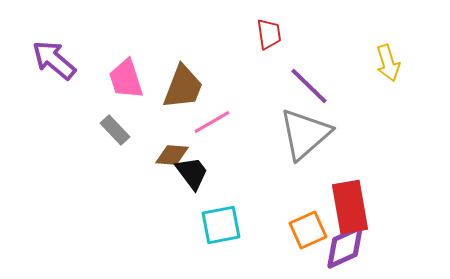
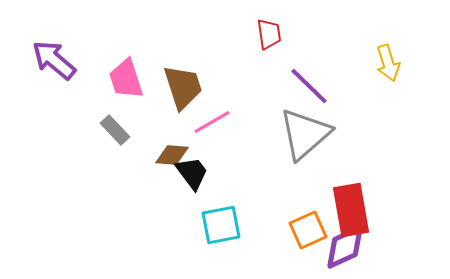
brown trapezoid: rotated 39 degrees counterclockwise
red rectangle: moved 1 px right, 3 px down
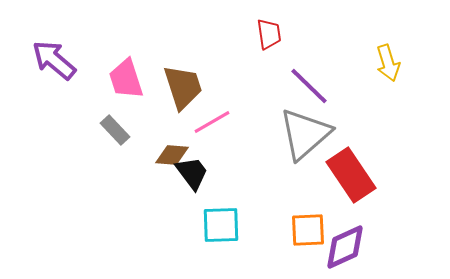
red rectangle: moved 35 px up; rotated 24 degrees counterclockwise
cyan square: rotated 9 degrees clockwise
orange square: rotated 21 degrees clockwise
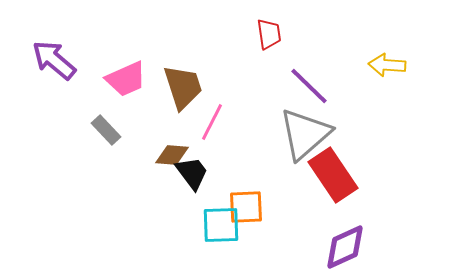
yellow arrow: moved 1 px left, 2 px down; rotated 111 degrees clockwise
pink trapezoid: rotated 96 degrees counterclockwise
pink line: rotated 33 degrees counterclockwise
gray rectangle: moved 9 px left
red rectangle: moved 18 px left
orange square: moved 62 px left, 23 px up
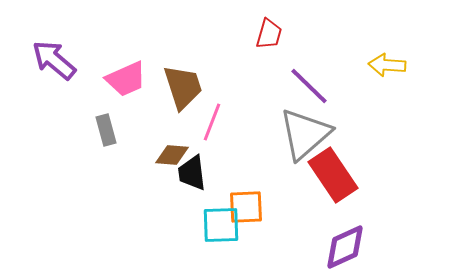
red trapezoid: rotated 24 degrees clockwise
pink line: rotated 6 degrees counterclockwise
gray rectangle: rotated 28 degrees clockwise
black trapezoid: rotated 150 degrees counterclockwise
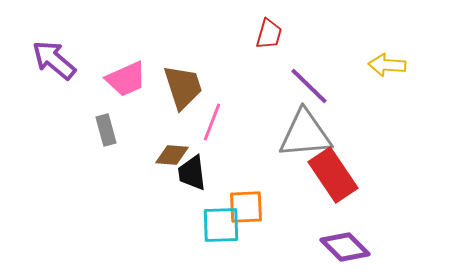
gray triangle: rotated 36 degrees clockwise
purple diamond: rotated 69 degrees clockwise
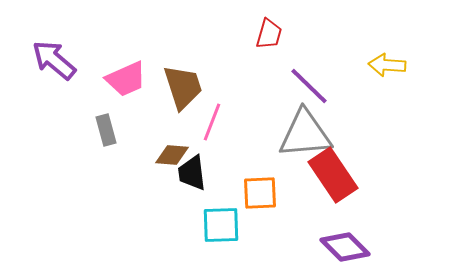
orange square: moved 14 px right, 14 px up
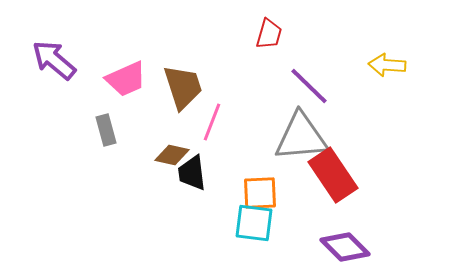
gray triangle: moved 4 px left, 3 px down
brown diamond: rotated 8 degrees clockwise
cyan square: moved 33 px right, 2 px up; rotated 9 degrees clockwise
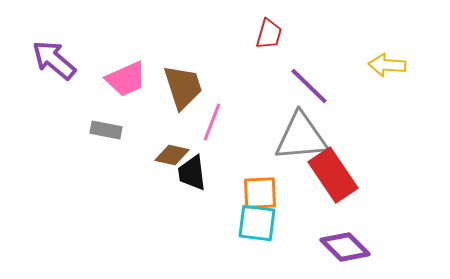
gray rectangle: rotated 64 degrees counterclockwise
cyan square: moved 3 px right
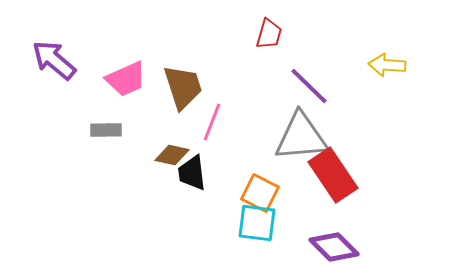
gray rectangle: rotated 12 degrees counterclockwise
orange square: rotated 30 degrees clockwise
purple diamond: moved 11 px left
